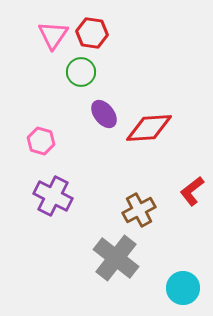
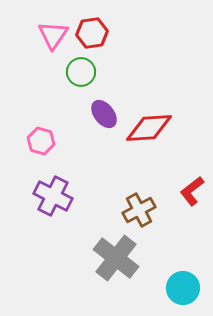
red hexagon: rotated 16 degrees counterclockwise
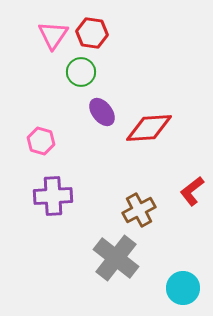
red hexagon: rotated 16 degrees clockwise
purple ellipse: moved 2 px left, 2 px up
purple cross: rotated 30 degrees counterclockwise
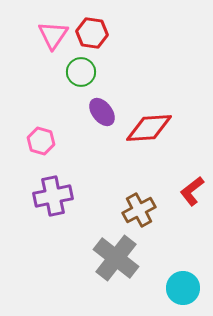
purple cross: rotated 9 degrees counterclockwise
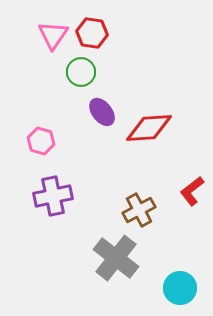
cyan circle: moved 3 px left
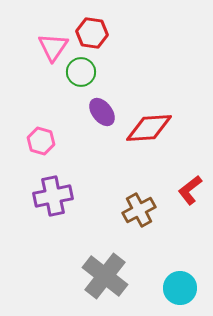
pink triangle: moved 12 px down
red L-shape: moved 2 px left, 1 px up
gray cross: moved 11 px left, 18 px down
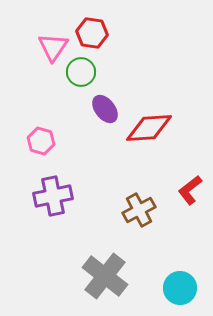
purple ellipse: moved 3 px right, 3 px up
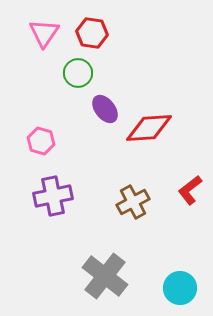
pink triangle: moved 9 px left, 14 px up
green circle: moved 3 px left, 1 px down
brown cross: moved 6 px left, 8 px up
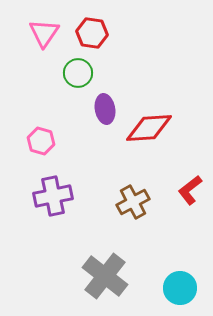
purple ellipse: rotated 28 degrees clockwise
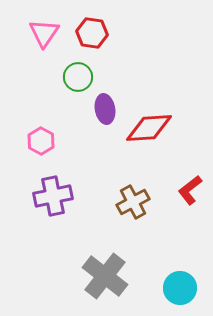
green circle: moved 4 px down
pink hexagon: rotated 12 degrees clockwise
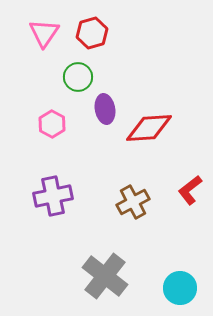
red hexagon: rotated 24 degrees counterclockwise
pink hexagon: moved 11 px right, 17 px up
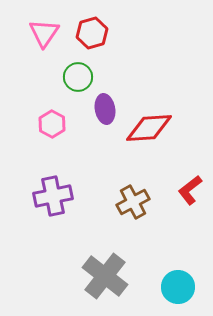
cyan circle: moved 2 px left, 1 px up
